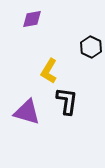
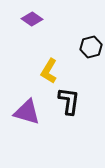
purple diamond: rotated 45 degrees clockwise
black hexagon: rotated 20 degrees clockwise
black L-shape: moved 2 px right
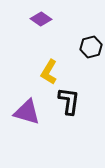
purple diamond: moved 9 px right
yellow L-shape: moved 1 px down
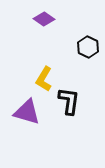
purple diamond: moved 3 px right
black hexagon: moved 3 px left; rotated 20 degrees counterclockwise
yellow L-shape: moved 5 px left, 7 px down
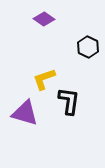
yellow L-shape: rotated 40 degrees clockwise
purple triangle: moved 2 px left, 1 px down
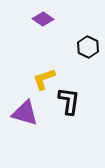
purple diamond: moved 1 px left
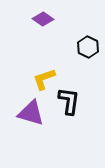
purple triangle: moved 6 px right
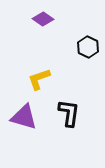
yellow L-shape: moved 5 px left
black L-shape: moved 12 px down
purple triangle: moved 7 px left, 4 px down
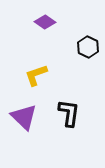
purple diamond: moved 2 px right, 3 px down
yellow L-shape: moved 3 px left, 4 px up
purple triangle: rotated 28 degrees clockwise
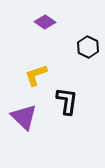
black L-shape: moved 2 px left, 12 px up
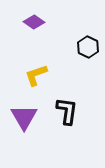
purple diamond: moved 11 px left
black L-shape: moved 10 px down
purple triangle: rotated 16 degrees clockwise
